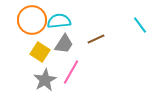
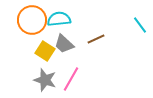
cyan semicircle: moved 2 px up
gray trapezoid: rotated 100 degrees clockwise
yellow square: moved 5 px right, 1 px up
pink line: moved 7 px down
gray star: rotated 25 degrees counterclockwise
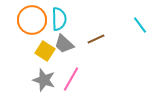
cyan semicircle: rotated 95 degrees clockwise
gray star: moved 1 px left
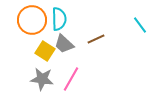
gray star: moved 2 px left, 1 px up; rotated 10 degrees counterclockwise
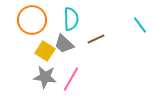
cyan semicircle: moved 12 px right
gray star: moved 3 px right, 2 px up
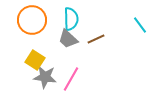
gray trapezoid: moved 4 px right, 5 px up
yellow square: moved 10 px left, 9 px down
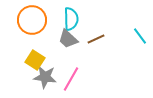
cyan line: moved 11 px down
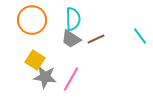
cyan semicircle: moved 2 px right
gray trapezoid: moved 3 px right; rotated 10 degrees counterclockwise
